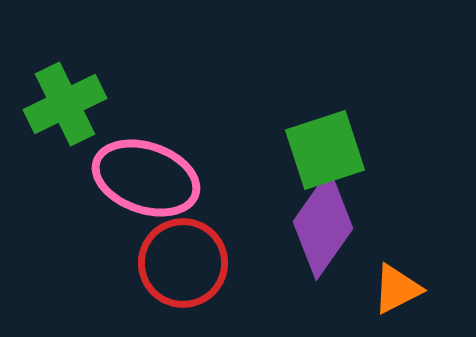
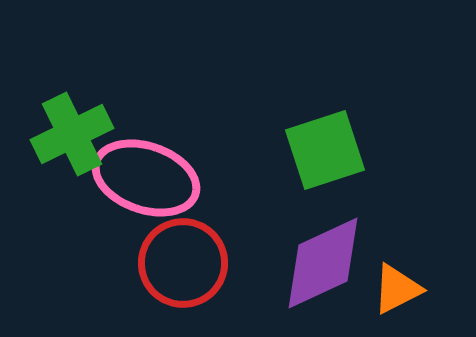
green cross: moved 7 px right, 30 px down
purple diamond: moved 38 px down; rotated 30 degrees clockwise
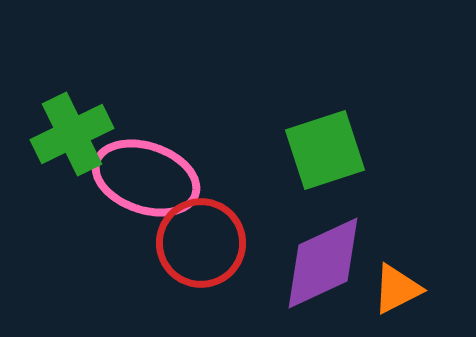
red circle: moved 18 px right, 20 px up
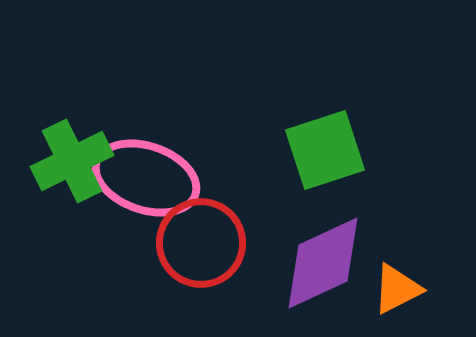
green cross: moved 27 px down
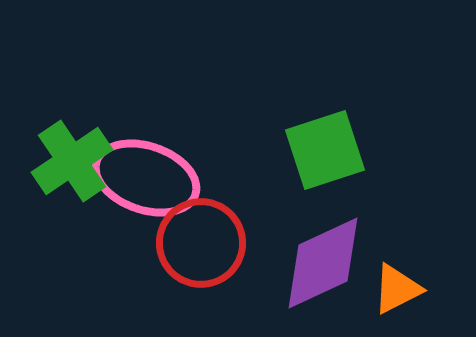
green cross: rotated 8 degrees counterclockwise
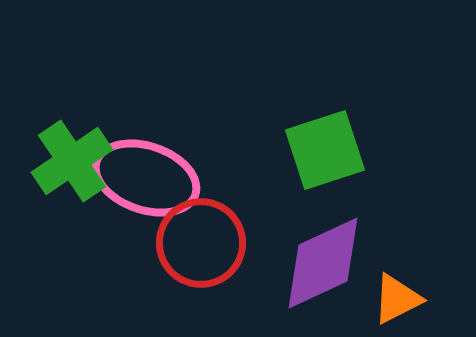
orange triangle: moved 10 px down
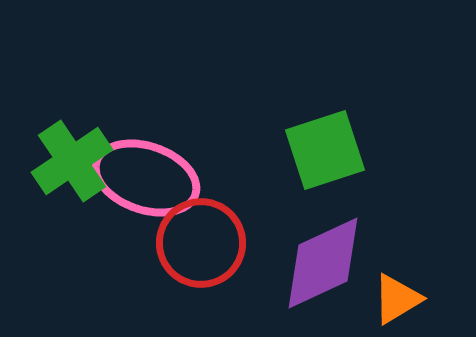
orange triangle: rotated 4 degrees counterclockwise
